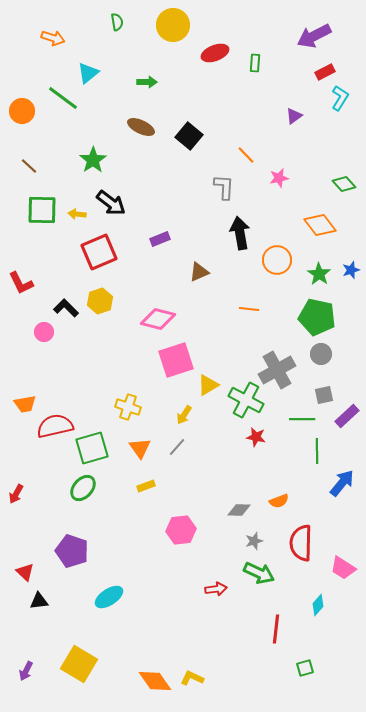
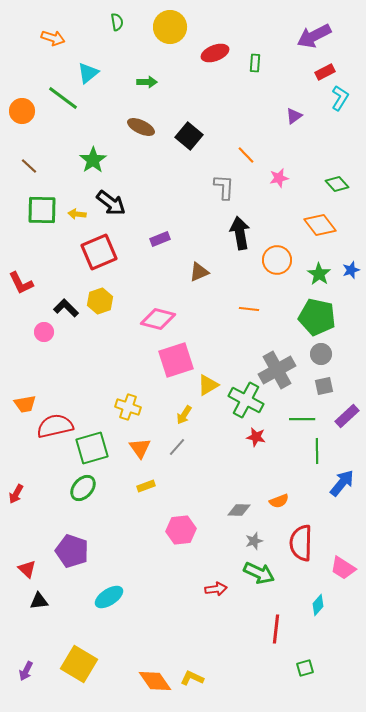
yellow circle at (173, 25): moved 3 px left, 2 px down
green diamond at (344, 184): moved 7 px left
gray square at (324, 395): moved 9 px up
red triangle at (25, 572): moved 2 px right, 3 px up
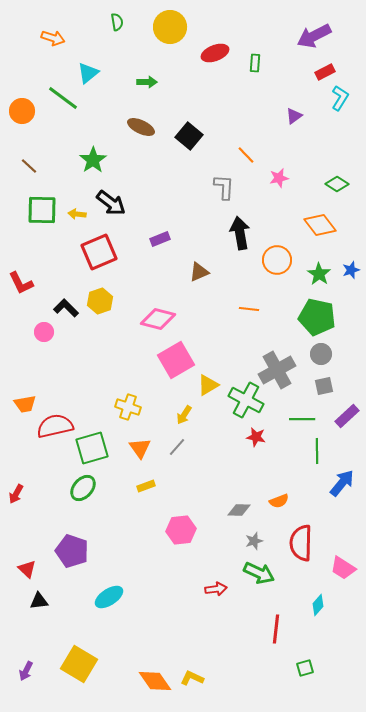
green diamond at (337, 184): rotated 15 degrees counterclockwise
pink square at (176, 360): rotated 12 degrees counterclockwise
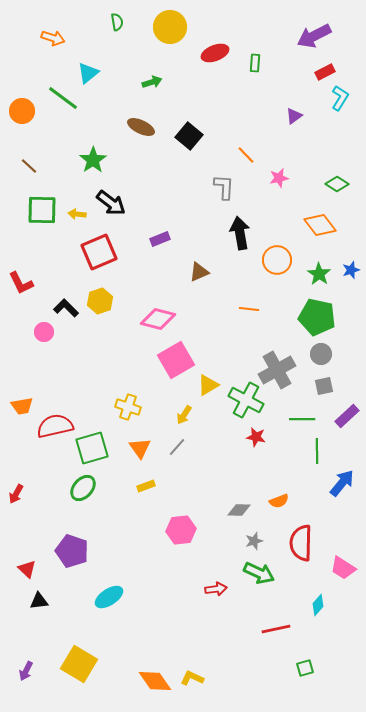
green arrow at (147, 82): moved 5 px right; rotated 18 degrees counterclockwise
orange trapezoid at (25, 404): moved 3 px left, 2 px down
red line at (276, 629): rotated 72 degrees clockwise
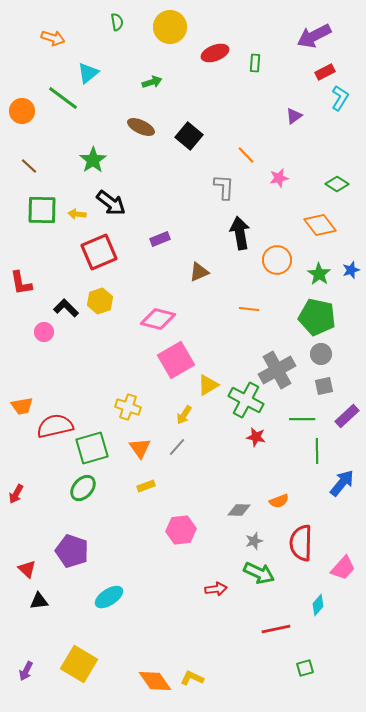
red L-shape at (21, 283): rotated 16 degrees clockwise
pink trapezoid at (343, 568): rotated 80 degrees counterclockwise
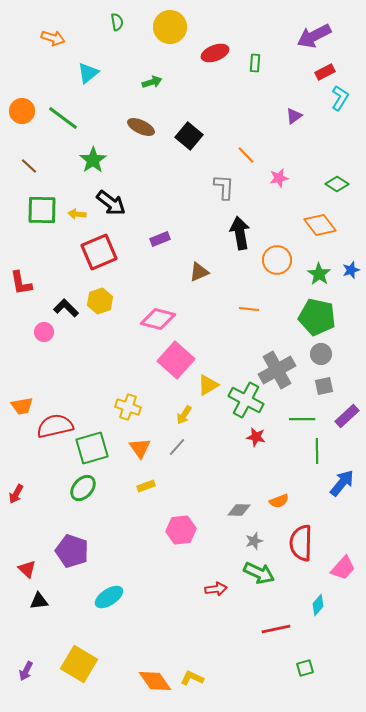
green line at (63, 98): moved 20 px down
pink square at (176, 360): rotated 18 degrees counterclockwise
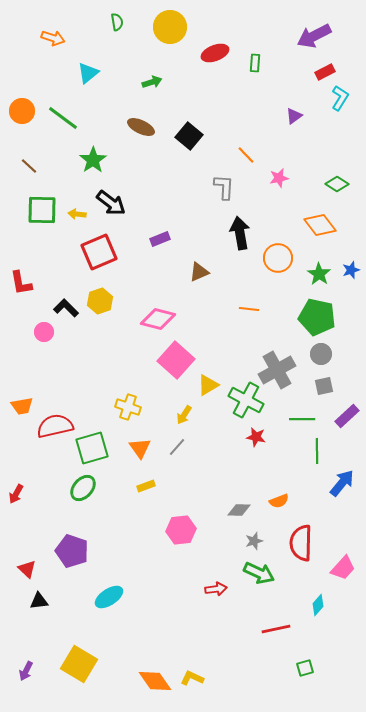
orange circle at (277, 260): moved 1 px right, 2 px up
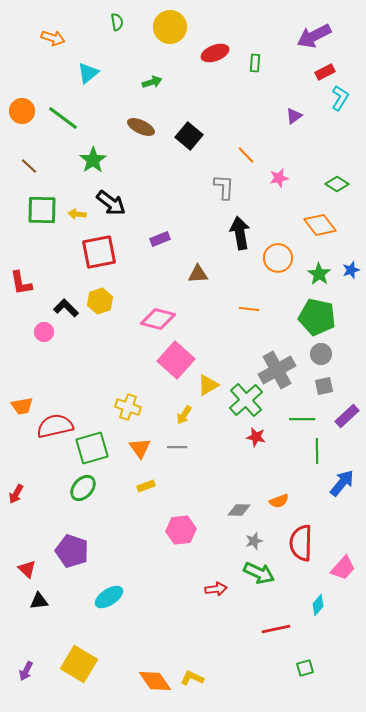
red square at (99, 252): rotated 12 degrees clockwise
brown triangle at (199, 272): moved 1 px left, 2 px down; rotated 20 degrees clockwise
green cross at (246, 400): rotated 20 degrees clockwise
gray line at (177, 447): rotated 48 degrees clockwise
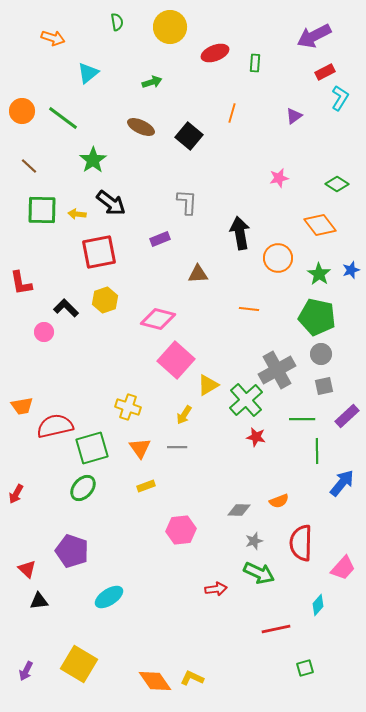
orange line at (246, 155): moved 14 px left, 42 px up; rotated 60 degrees clockwise
gray L-shape at (224, 187): moved 37 px left, 15 px down
yellow hexagon at (100, 301): moved 5 px right, 1 px up
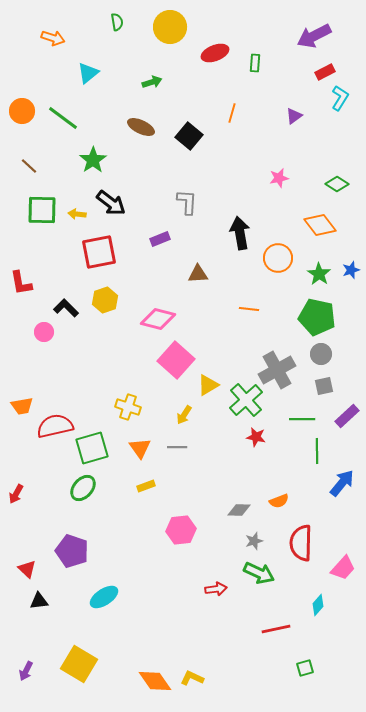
cyan ellipse at (109, 597): moved 5 px left
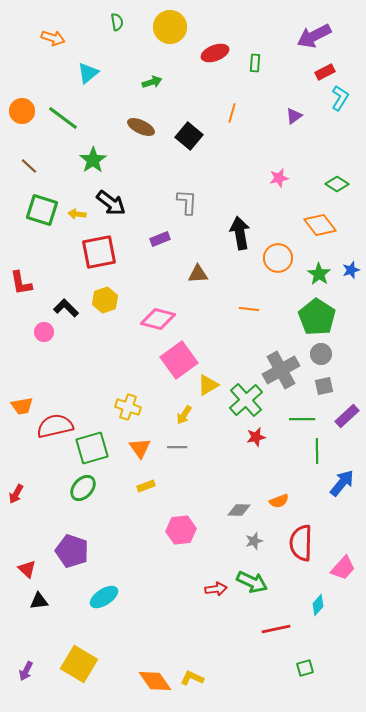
green square at (42, 210): rotated 16 degrees clockwise
green pentagon at (317, 317): rotated 21 degrees clockwise
pink square at (176, 360): moved 3 px right; rotated 12 degrees clockwise
gray cross at (277, 370): moved 4 px right
red star at (256, 437): rotated 24 degrees counterclockwise
green arrow at (259, 573): moved 7 px left, 9 px down
